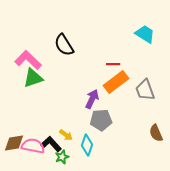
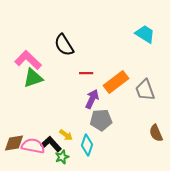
red line: moved 27 px left, 9 px down
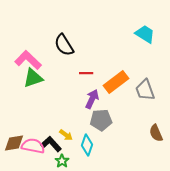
green star: moved 4 px down; rotated 16 degrees counterclockwise
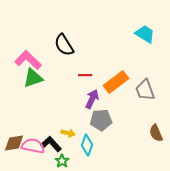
red line: moved 1 px left, 2 px down
yellow arrow: moved 2 px right, 2 px up; rotated 24 degrees counterclockwise
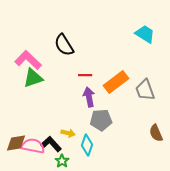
purple arrow: moved 3 px left, 2 px up; rotated 36 degrees counterclockwise
brown diamond: moved 2 px right
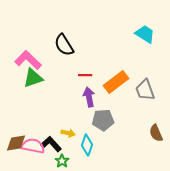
gray pentagon: moved 2 px right
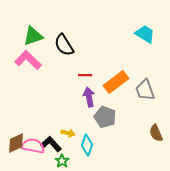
green triangle: moved 42 px up
gray pentagon: moved 2 px right, 3 px up; rotated 25 degrees clockwise
brown diamond: rotated 15 degrees counterclockwise
